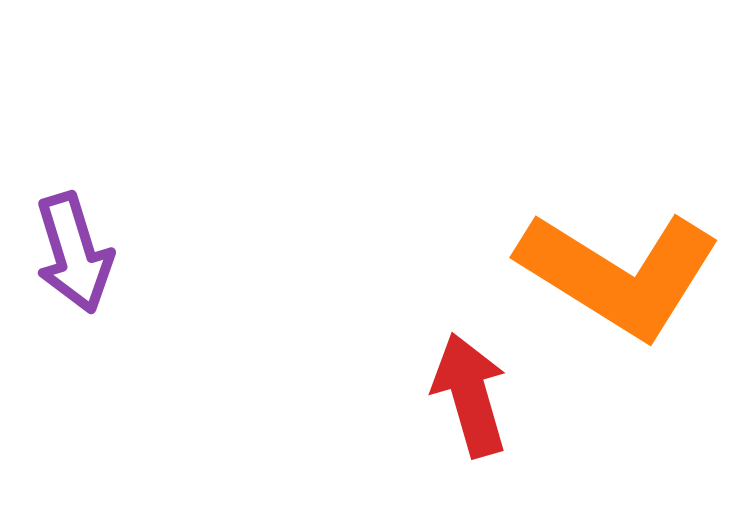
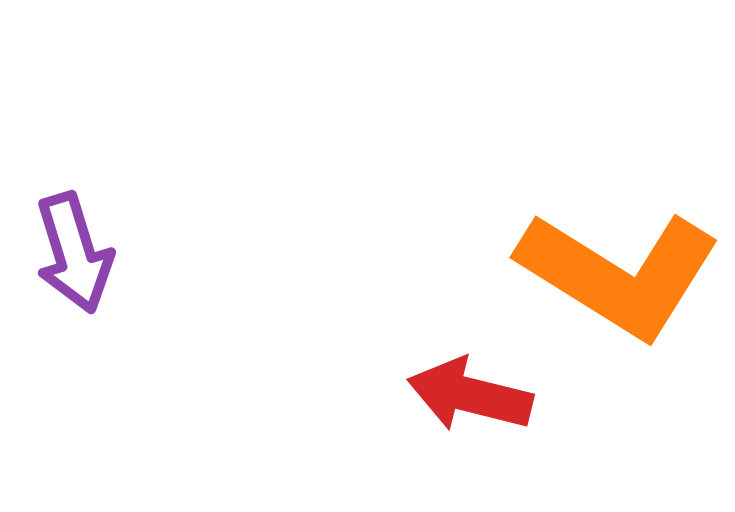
red arrow: rotated 60 degrees counterclockwise
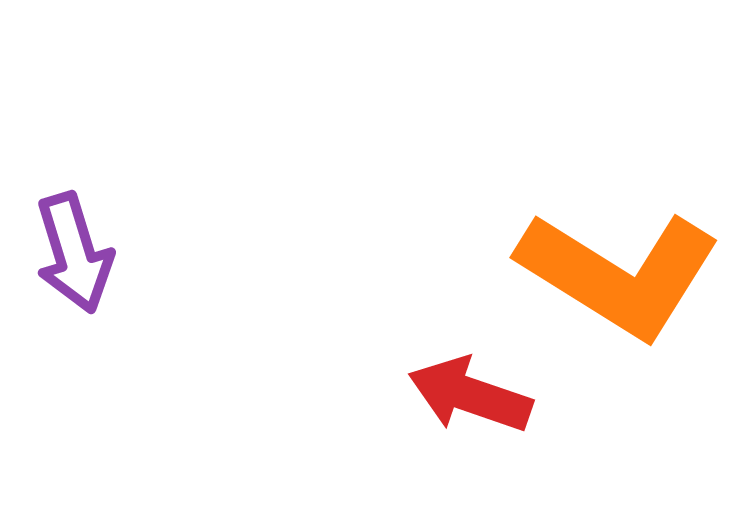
red arrow: rotated 5 degrees clockwise
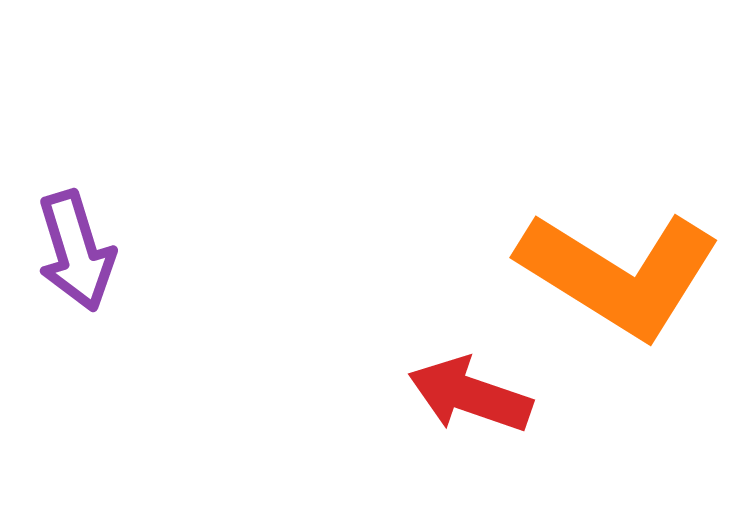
purple arrow: moved 2 px right, 2 px up
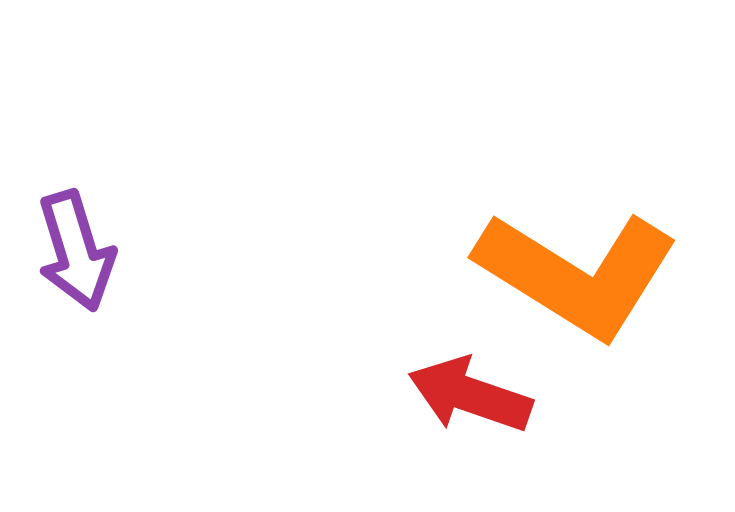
orange L-shape: moved 42 px left
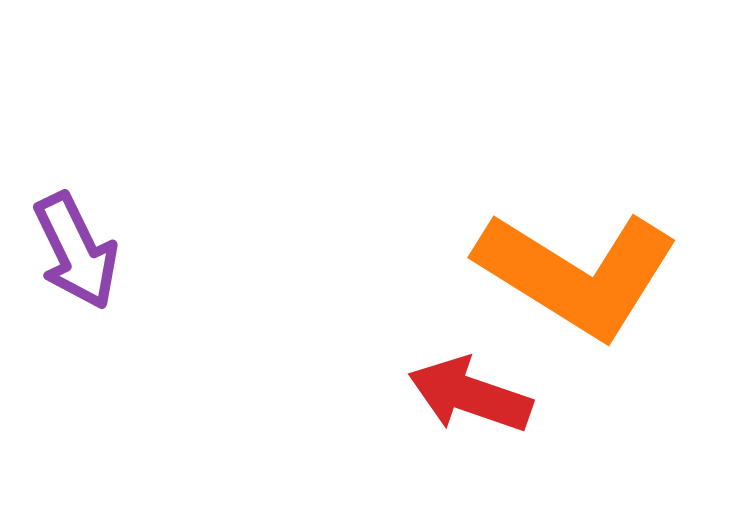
purple arrow: rotated 9 degrees counterclockwise
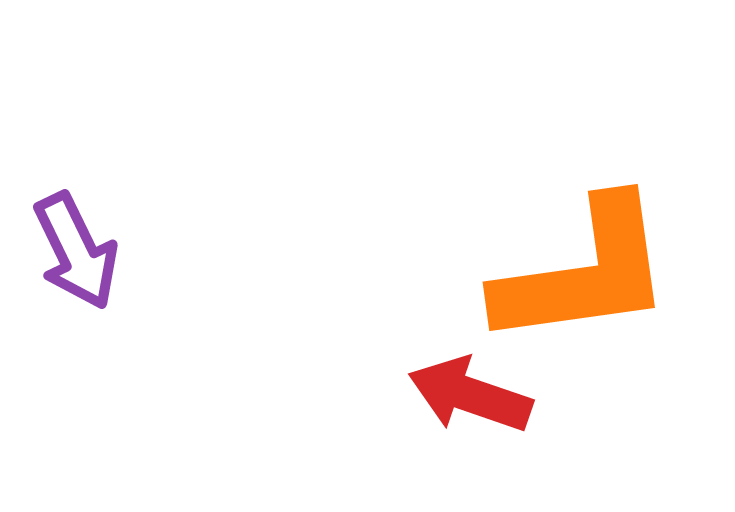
orange L-shape: moved 7 px right, 1 px up; rotated 40 degrees counterclockwise
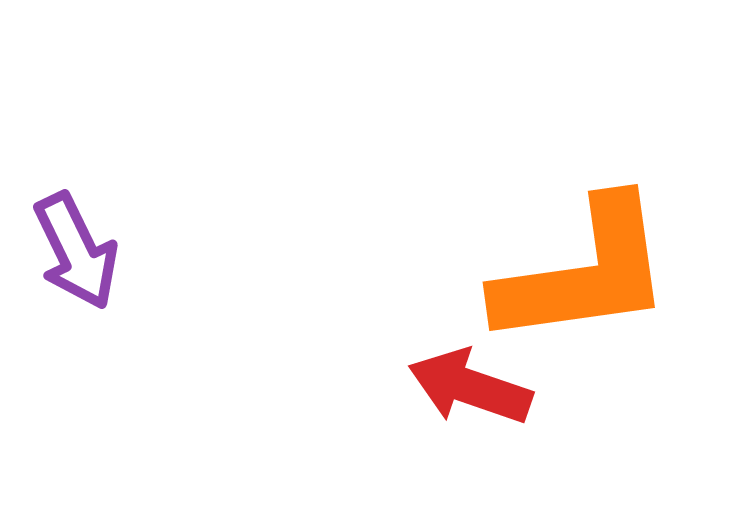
red arrow: moved 8 px up
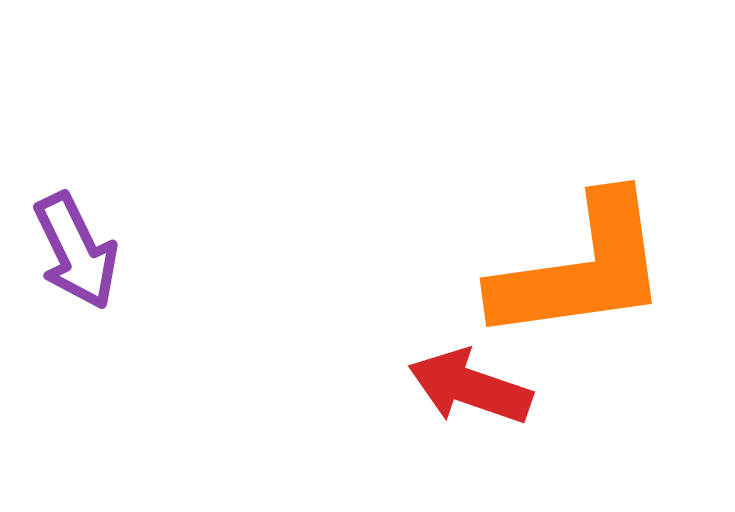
orange L-shape: moved 3 px left, 4 px up
